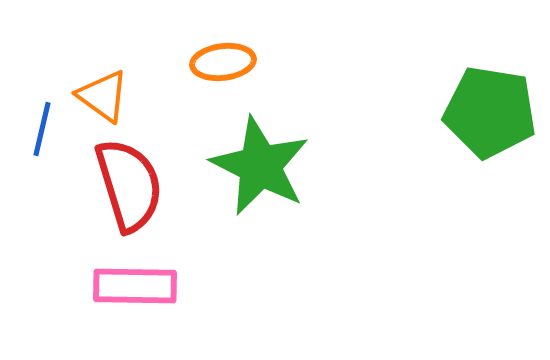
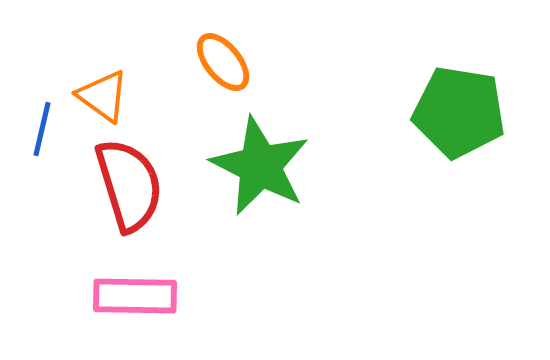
orange ellipse: rotated 58 degrees clockwise
green pentagon: moved 31 px left
pink rectangle: moved 10 px down
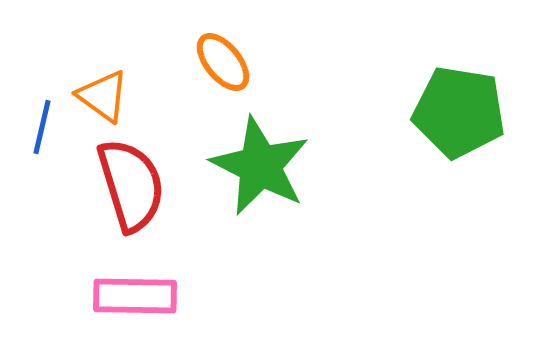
blue line: moved 2 px up
red semicircle: moved 2 px right
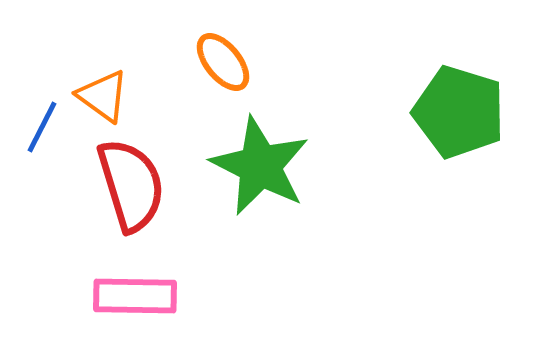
green pentagon: rotated 8 degrees clockwise
blue line: rotated 14 degrees clockwise
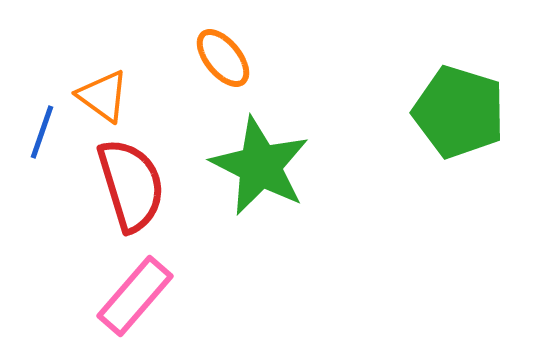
orange ellipse: moved 4 px up
blue line: moved 5 px down; rotated 8 degrees counterclockwise
pink rectangle: rotated 50 degrees counterclockwise
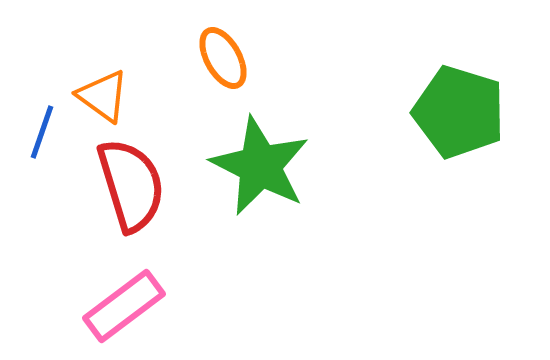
orange ellipse: rotated 10 degrees clockwise
pink rectangle: moved 11 px left, 10 px down; rotated 12 degrees clockwise
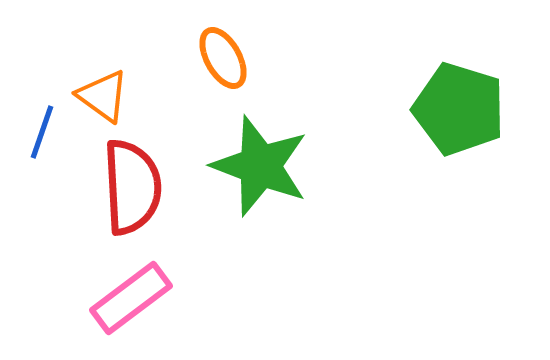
green pentagon: moved 3 px up
green star: rotated 6 degrees counterclockwise
red semicircle: moved 1 px right, 2 px down; rotated 14 degrees clockwise
pink rectangle: moved 7 px right, 8 px up
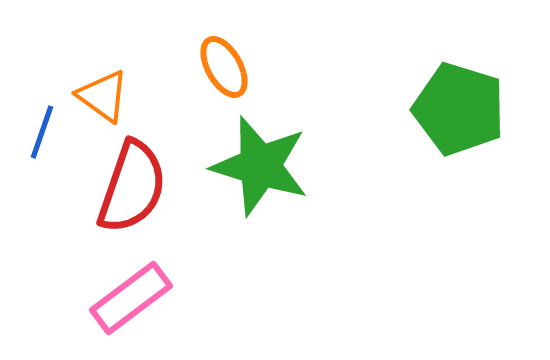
orange ellipse: moved 1 px right, 9 px down
green star: rotated 4 degrees counterclockwise
red semicircle: rotated 22 degrees clockwise
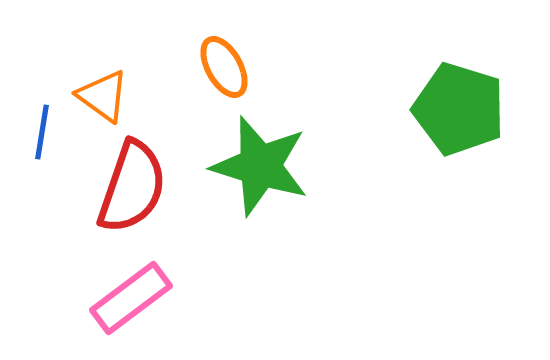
blue line: rotated 10 degrees counterclockwise
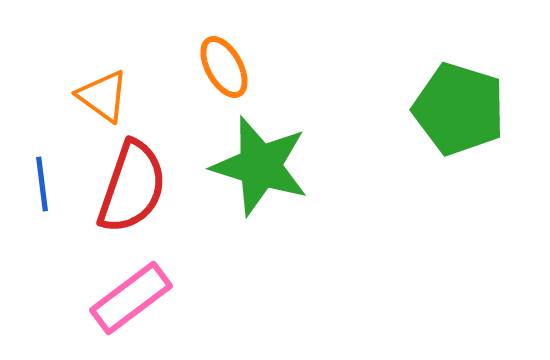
blue line: moved 52 px down; rotated 16 degrees counterclockwise
